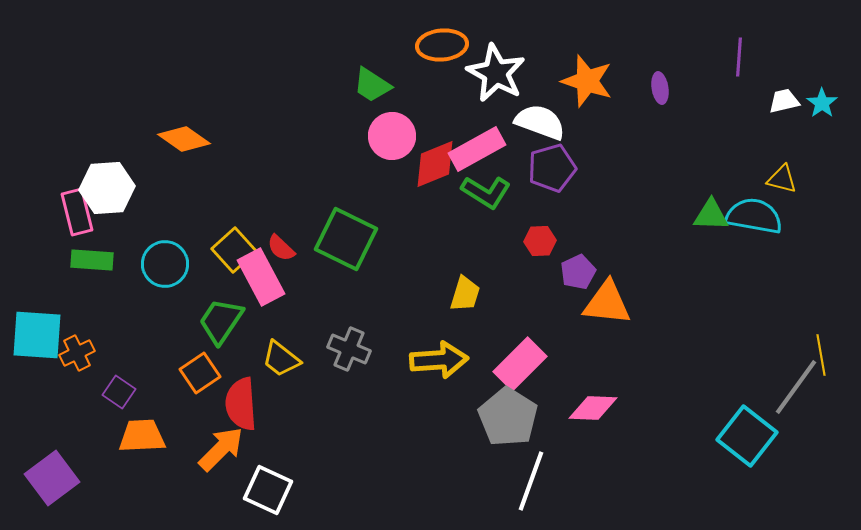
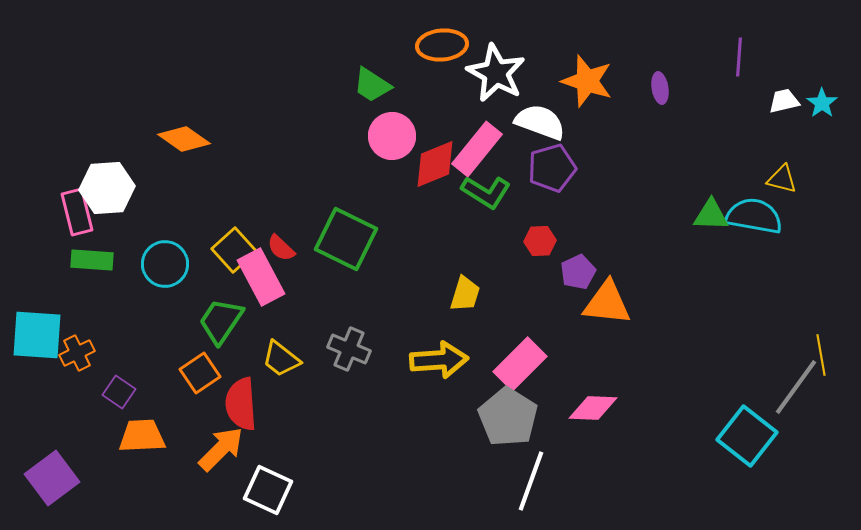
pink rectangle at (477, 149): rotated 22 degrees counterclockwise
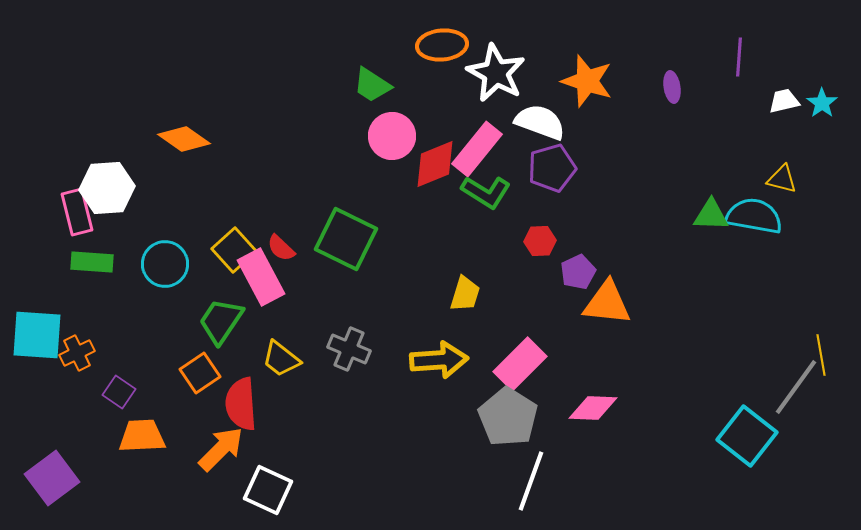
purple ellipse at (660, 88): moved 12 px right, 1 px up
green rectangle at (92, 260): moved 2 px down
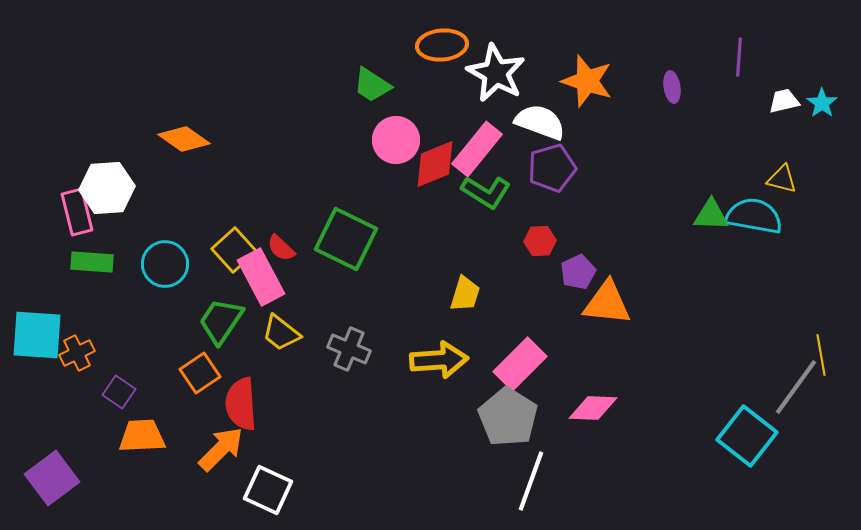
pink circle at (392, 136): moved 4 px right, 4 px down
yellow trapezoid at (281, 359): moved 26 px up
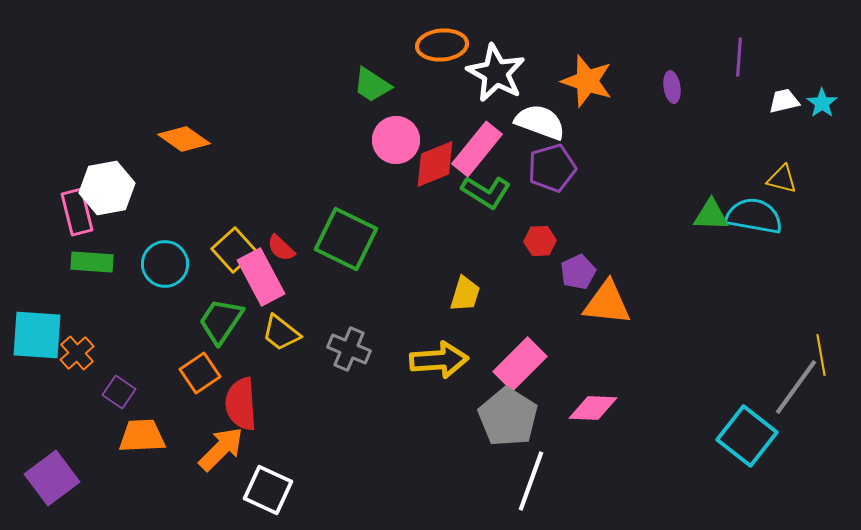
white hexagon at (107, 188): rotated 6 degrees counterclockwise
orange cross at (77, 353): rotated 16 degrees counterclockwise
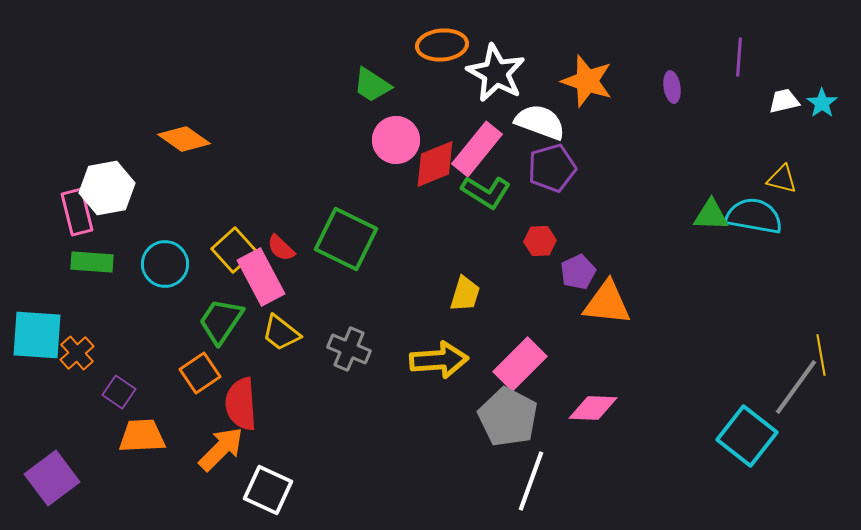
gray pentagon at (508, 417): rotated 4 degrees counterclockwise
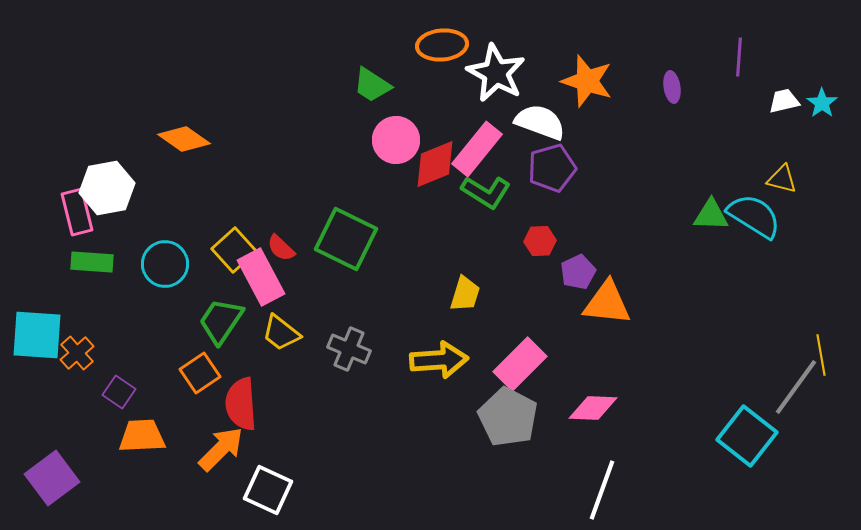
cyan semicircle at (754, 216): rotated 22 degrees clockwise
white line at (531, 481): moved 71 px right, 9 px down
